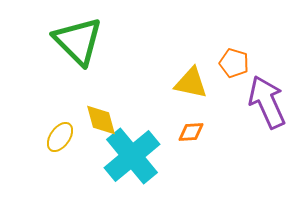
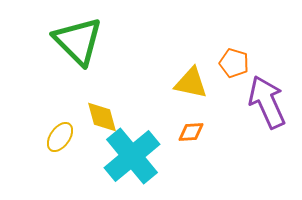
yellow diamond: moved 1 px right, 3 px up
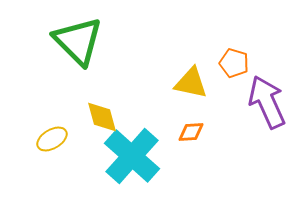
yellow ellipse: moved 8 px left, 2 px down; rotated 24 degrees clockwise
cyan cross: rotated 8 degrees counterclockwise
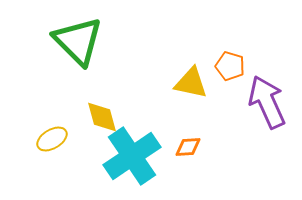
orange pentagon: moved 4 px left, 3 px down
orange diamond: moved 3 px left, 15 px down
cyan cross: rotated 14 degrees clockwise
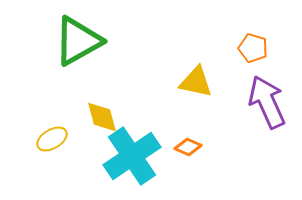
green triangle: rotated 46 degrees clockwise
orange pentagon: moved 23 px right, 18 px up
yellow triangle: moved 5 px right, 1 px up
orange diamond: rotated 28 degrees clockwise
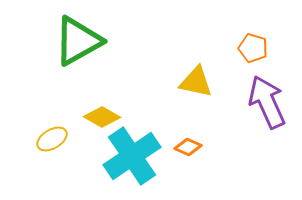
yellow diamond: rotated 45 degrees counterclockwise
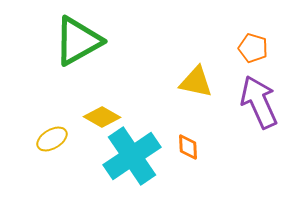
purple arrow: moved 8 px left
orange diamond: rotated 64 degrees clockwise
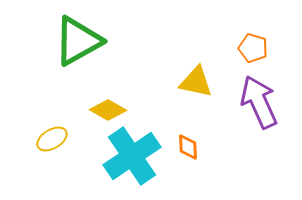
yellow diamond: moved 6 px right, 7 px up
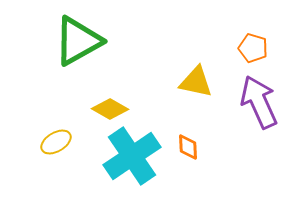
yellow diamond: moved 2 px right, 1 px up
yellow ellipse: moved 4 px right, 3 px down
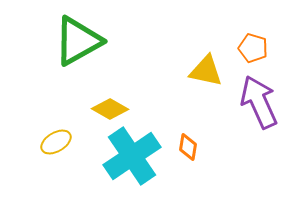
yellow triangle: moved 10 px right, 11 px up
orange diamond: rotated 12 degrees clockwise
